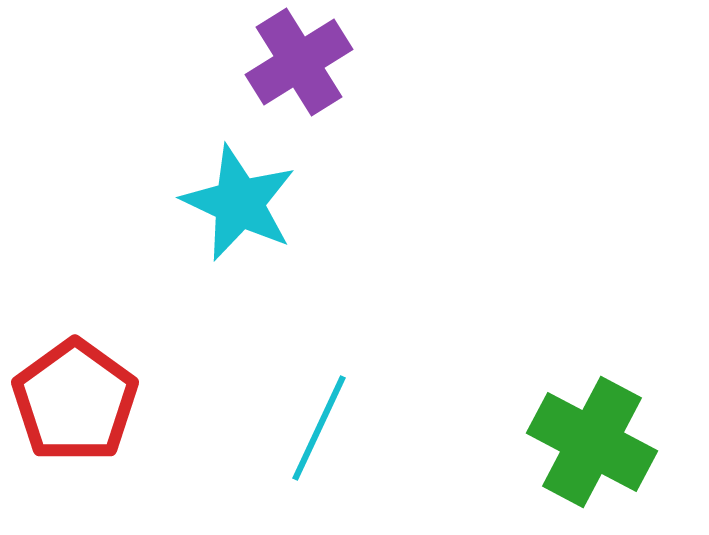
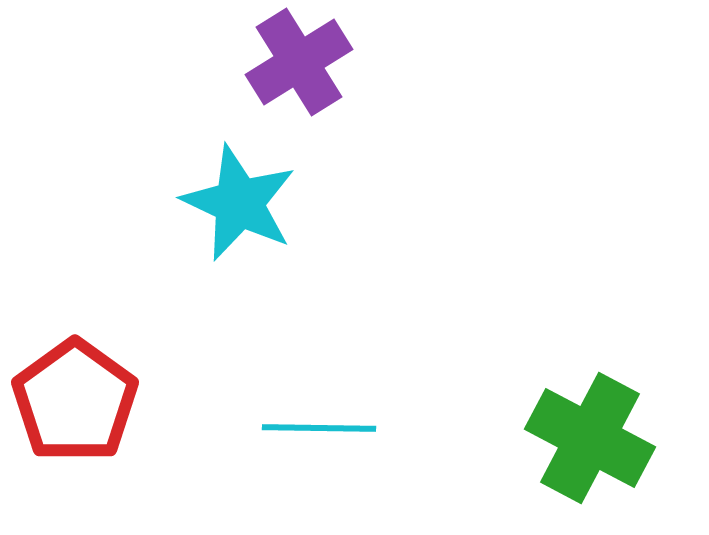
cyan line: rotated 66 degrees clockwise
green cross: moved 2 px left, 4 px up
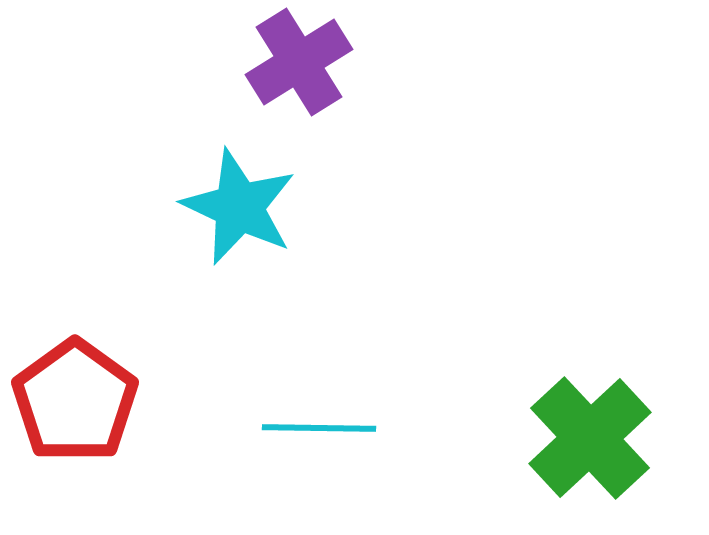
cyan star: moved 4 px down
green cross: rotated 19 degrees clockwise
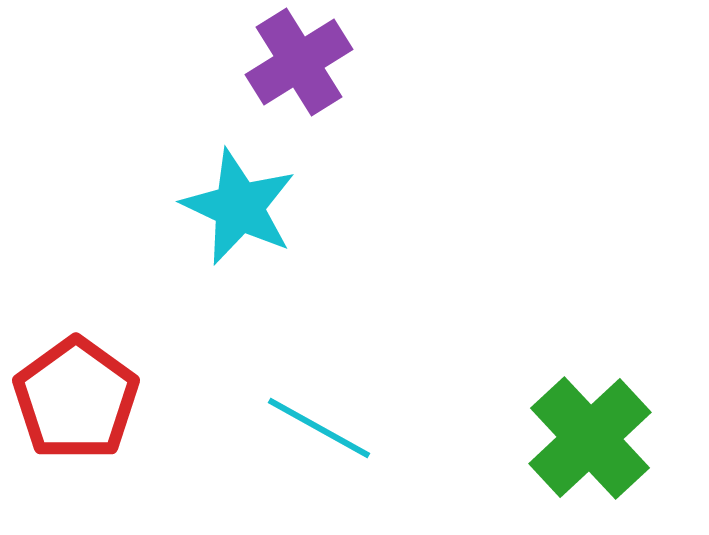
red pentagon: moved 1 px right, 2 px up
cyan line: rotated 28 degrees clockwise
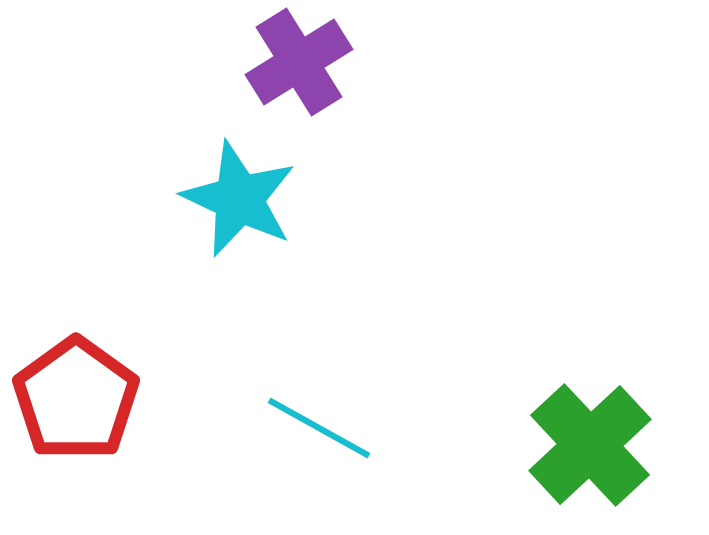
cyan star: moved 8 px up
green cross: moved 7 px down
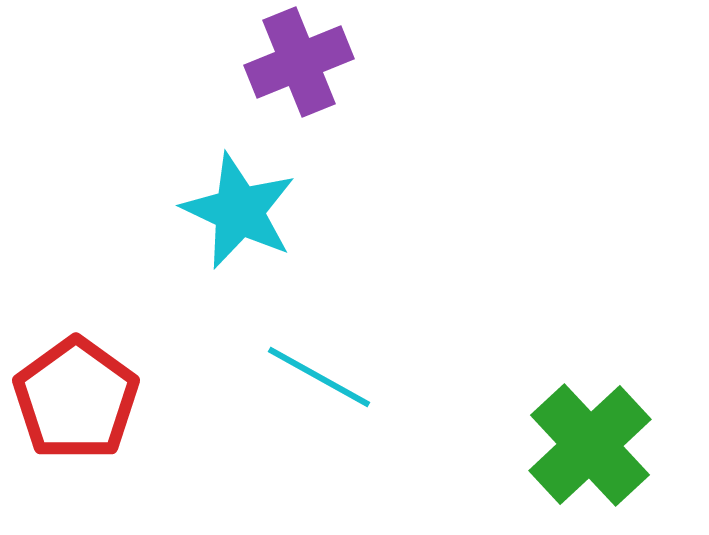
purple cross: rotated 10 degrees clockwise
cyan star: moved 12 px down
cyan line: moved 51 px up
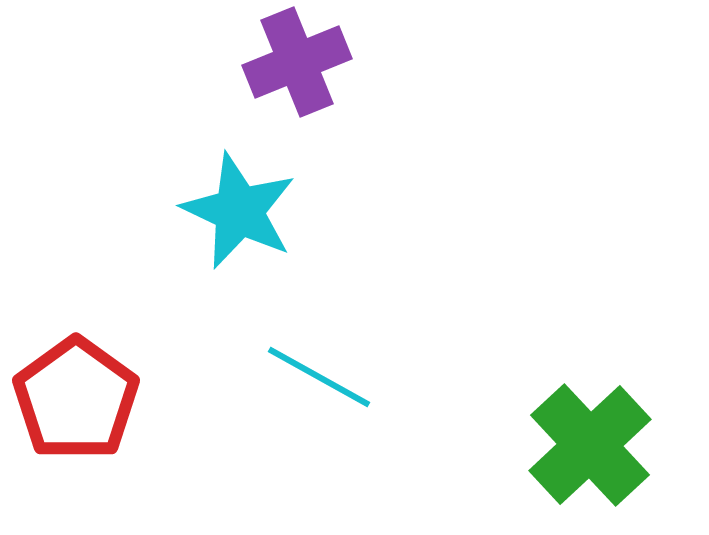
purple cross: moved 2 px left
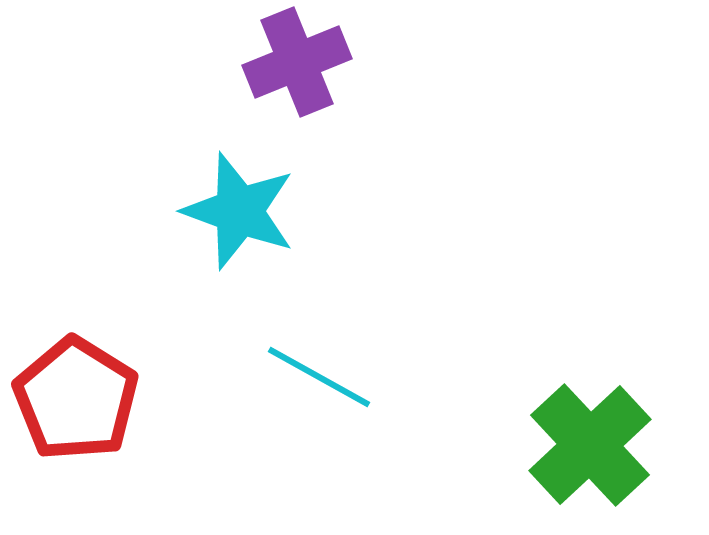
cyan star: rotated 5 degrees counterclockwise
red pentagon: rotated 4 degrees counterclockwise
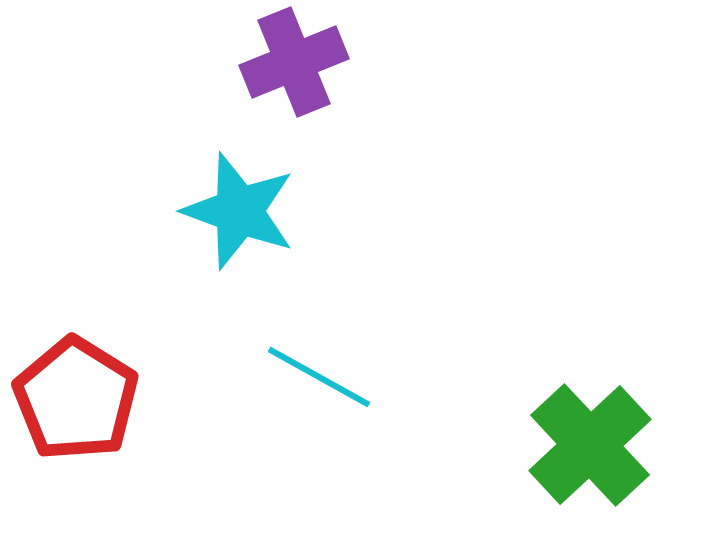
purple cross: moved 3 px left
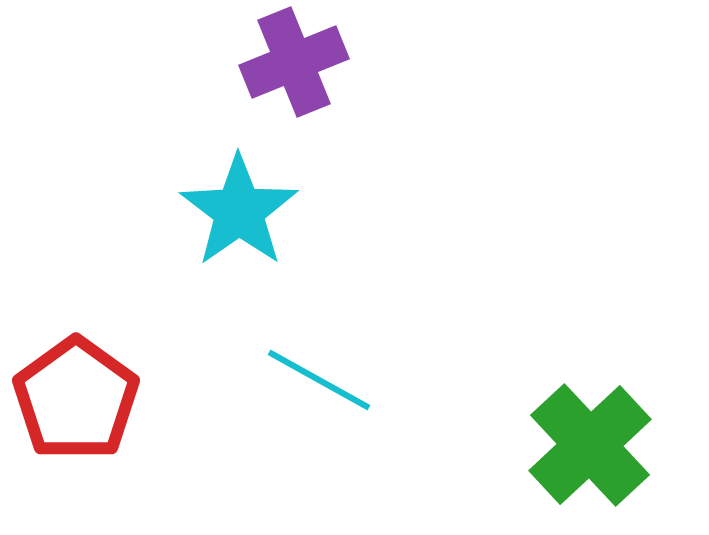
cyan star: rotated 17 degrees clockwise
cyan line: moved 3 px down
red pentagon: rotated 4 degrees clockwise
